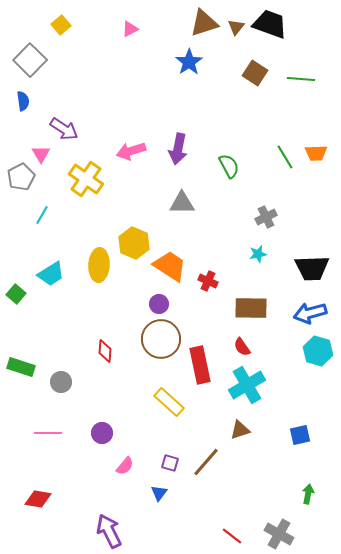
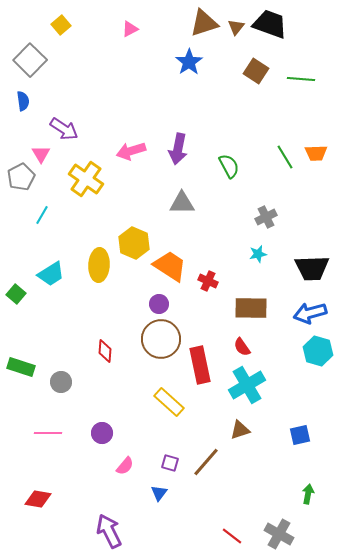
brown square at (255, 73): moved 1 px right, 2 px up
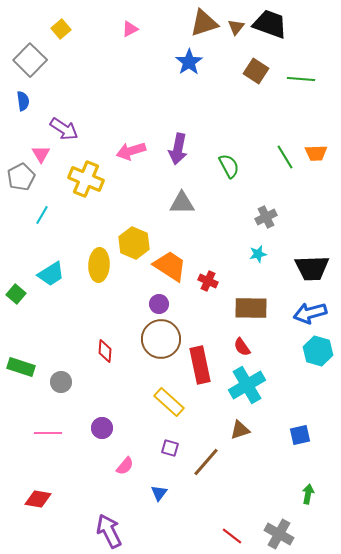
yellow square at (61, 25): moved 4 px down
yellow cross at (86, 179): rotated 12 degrees counterclockwise
purple circle at (102, 433): moved 5 px up
purple square at (170, 463): moved 15 px up
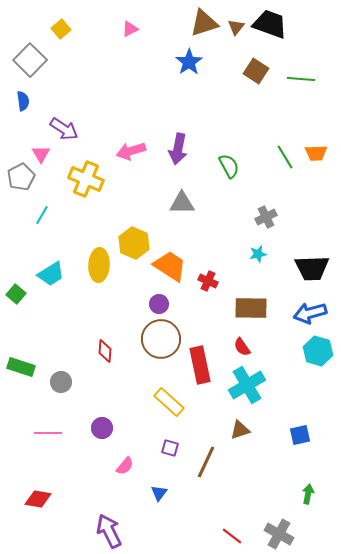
brown line at (206, 462): rotated 16 degrees counterclockwise
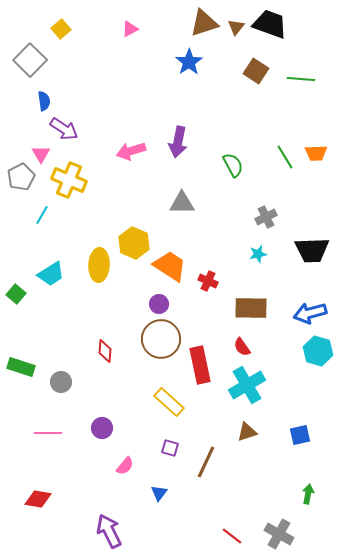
blue semicircle at (23, 101): moved 21 px right
purple arrow at (178, 149): moved 7 px up
green semicircle at (229, 166): moved 4 px right, 1 px up
yellow cross at (86, 179): moved 17 px left, 1 px down
black trapezoid at (312, 268): moved 18 px up
brown triangle at (240, 430): moved 7 px right, 2 px down
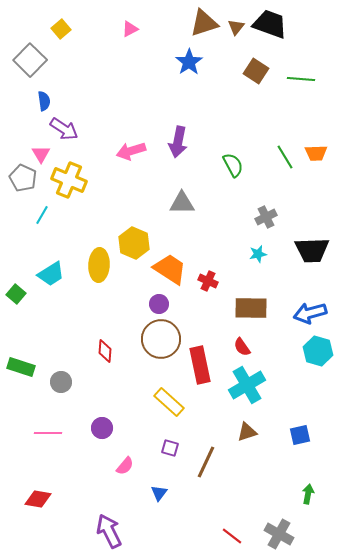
gray pentagon at (21, 177): moved 2 px right, 1 px down; rotated 20 degrees counterclockwise
orange trapezoid at (170, 266): moved 3 px down
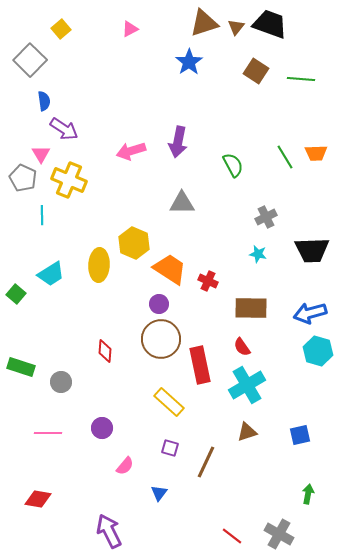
cyan line at (42, 215): rotated 30 degrees counterclockwise
cyan star at (258, 254): rotated 24 degrees clockwise
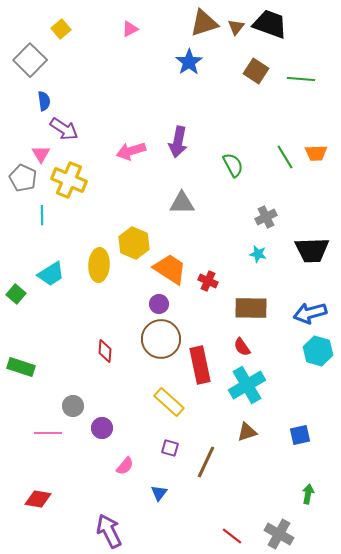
gray circle at (61, 382): moved 12 px right, 24 px down
